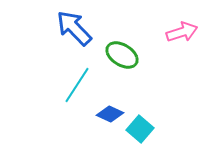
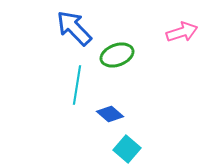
green ellipse: moved 5 px left; rotated 52 degrees counterclockwise
cyan line: rotated 24 degrees counterclockwise
blue diamond: rotated 16 degrees clockwise
cyan square: moved 13 px left, 20 px down
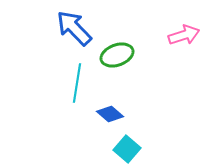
pink arrow: moved 2 px right, 3 px down
cyan line: moved 2 px up
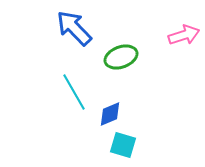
green ellipse: moved 4 px right, 2 px down
cyan line: moved 3 px left, 9 px down; rotated 39 degrees counterclockwise
blue diamond: rotated 64 degrees counterclockwise
cyan square: moved 4 px left, 4 px up; rotated 24 degrees counterclockwise
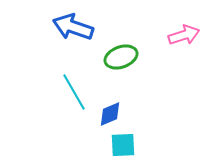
blue arrow: moved 1 px left, 1 px up; rotated 27 degrees counterclockwise
cyan square: rotated 20 degrees counterclockwise
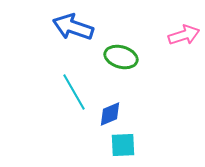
green ellipse: rotated 36 degrees clockwise
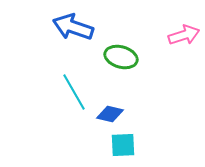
blue diamond: rotated 36 degrees clockwise
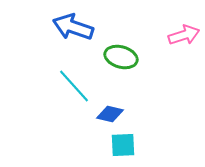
cyan line: moved 6 px up; rotated 12 degrees counterclockwise
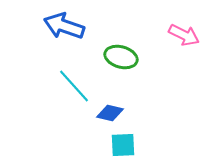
blue arrow: moved 9 px left, 1 px up
pink arrow: rotated 44 degrees clockwise
blue diamond: moved 1 px up
